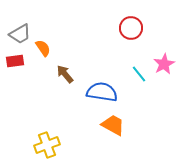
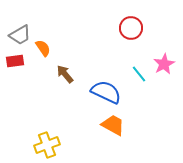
gray trapezoid: moved 1 px down
blue semicircle: moved 4 px right; rotated 16 degrees clockwise
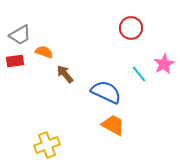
orange semicircle: moved 1 px right, 4 px down; rotated 36 degrees counterclockwise
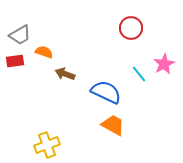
brown arrow: rotated 30 degrees counterclockwise
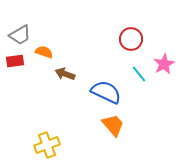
red circle: moved 11 px down
orange trapezoid: rotated 20 degrees clockwise
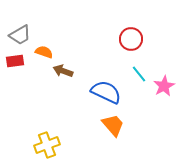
pink star: moved 22 px down
brown arrow: moved 2 px left, 3 px up
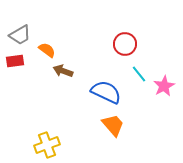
red circle: moved 6 px left, 5 px down
orange semicircle: moved 3 px right, 2 px up; rotated 18 degrees clockwise
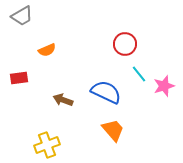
gray trapezoid: moved 2 px right, 19 px up
orange semicircle: rotated 120 degrees clockwise
red rectangle: moved 4 px right, 17 px down
brown arrow: moved 29 px down
pink star: rotated 10 degrees clockwise
orange trapezoid: moved 5 px down
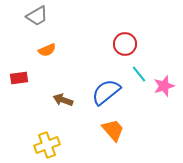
gray trapezoid: moved 15 px right
blue semicircle: rotated 64 degrees counterclockwise
